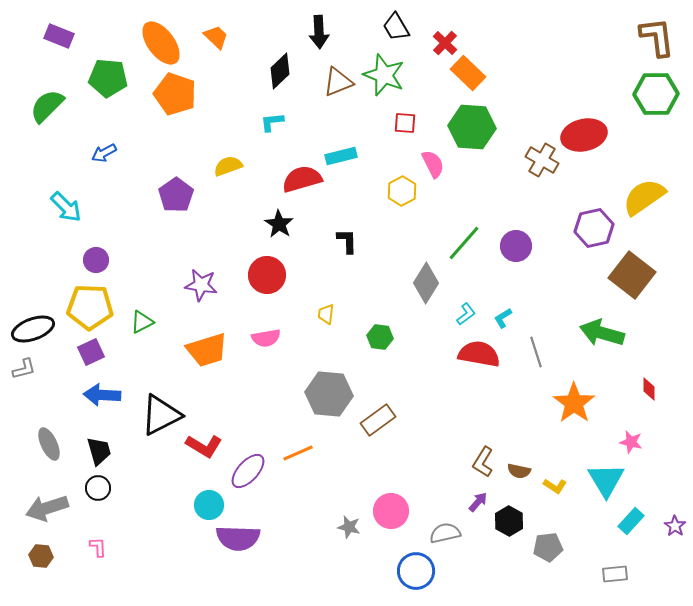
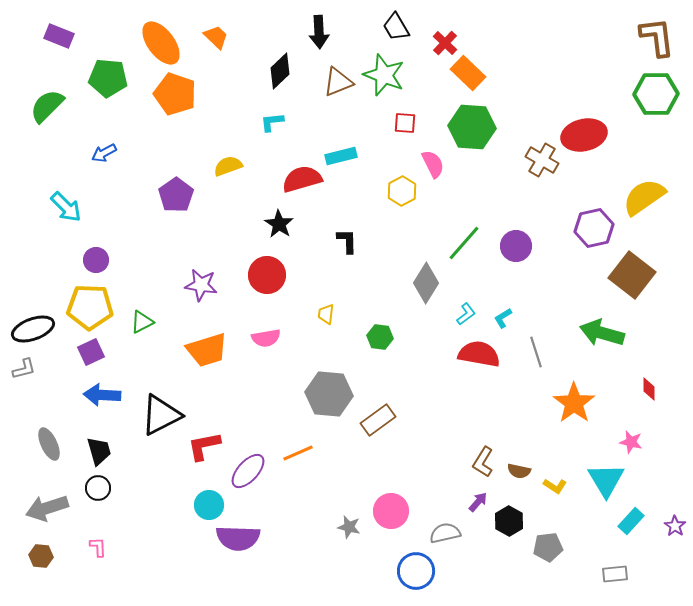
red L-shape at (204, 446): rotated 138 degrees clockwise
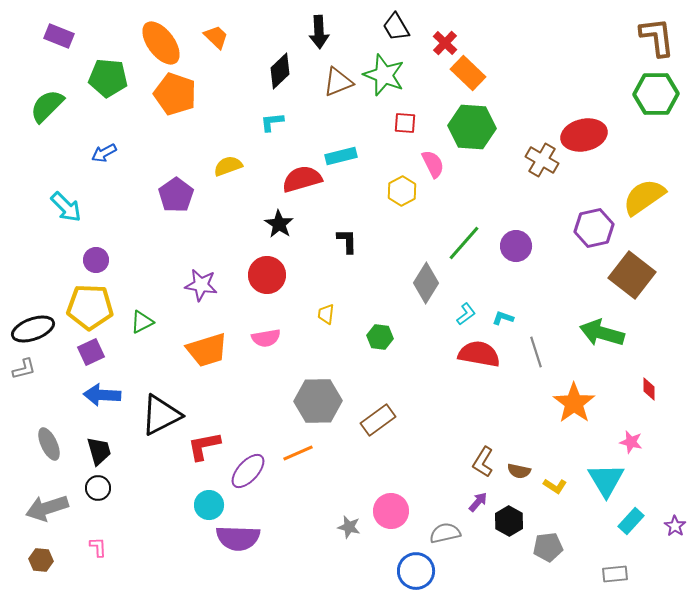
cyan L-shape at (503, 318): rotated 50 degrees clockwise
gray hexagon at (329, 394): moved 11 px left, 7 px down; rotated 6 degrees counterclockwise
brown hexagon at (41, 556): moved 4 px down
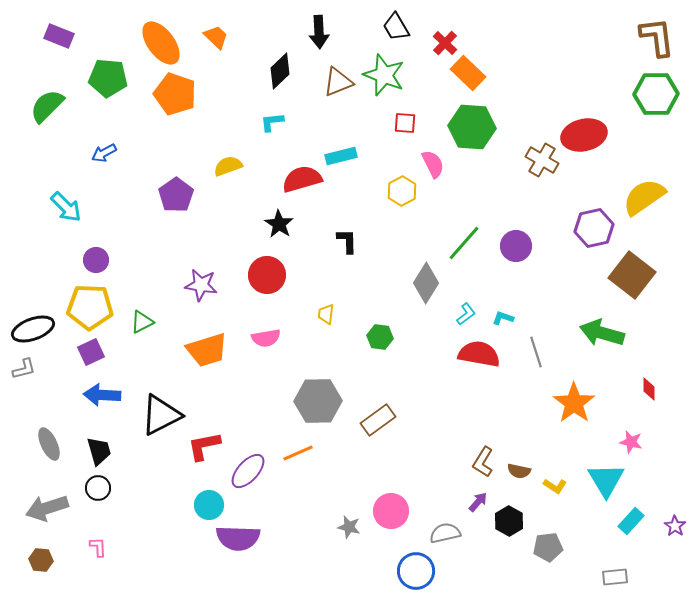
gray rectangle at (615, 574): moved 3 px down
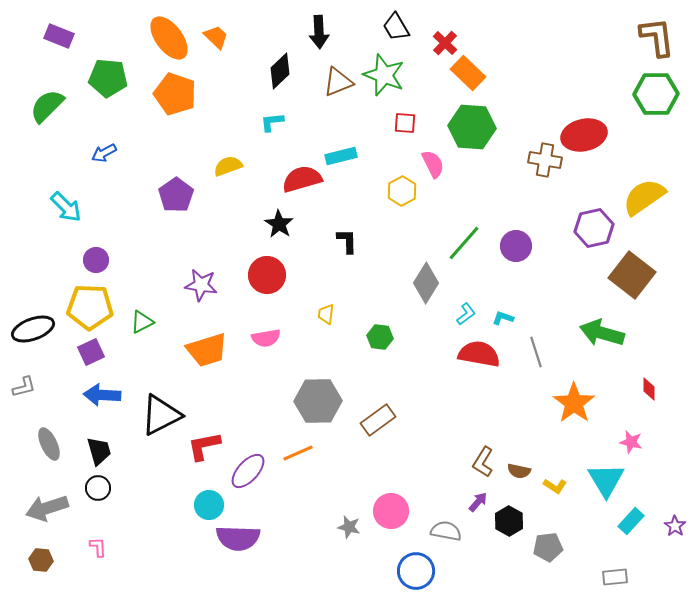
orange ellipse at (161, 43): moved 8 px right, 5 px up
brown cross at (542, 160): moved 3 px right; rotated 20 degrees counterclockwise
gray L-shape at (24, 369): moved 18 px down
gray semicircle at (445, 533): moved 1 px right, 2 px up; rotated 24 degrees clockwise
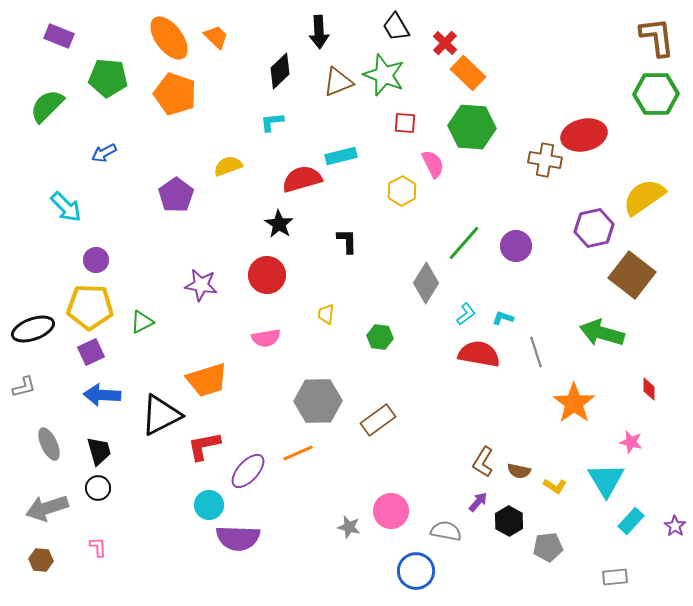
orange trapezoid at (207, 350): moved 30 px down
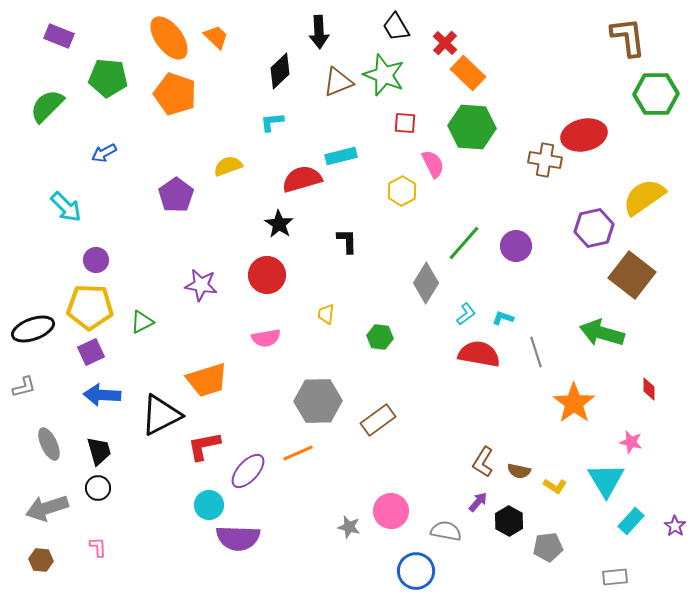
brown L-shape at (657, 37): moved 29 px left
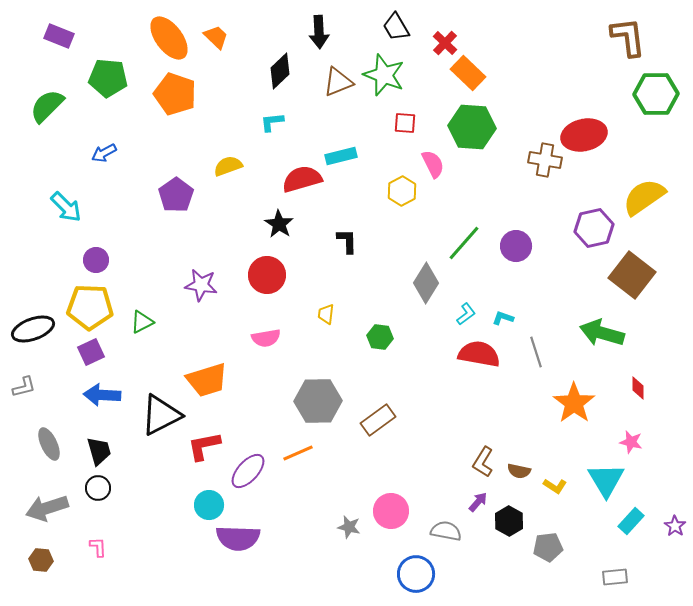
red diamond at (649, 389): moved 11 px left, 1 px up
blue circle at (416, 571): moved 3 px down
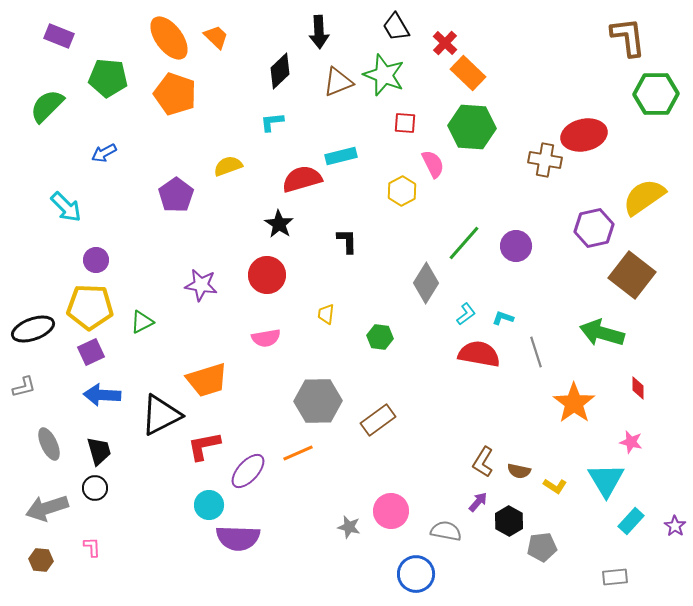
black circle at (98, 488): moved 3 px left
pink L-shape at (98, 547): moved 6 px left
gray pentagon at (548, 547): moved 6 px left
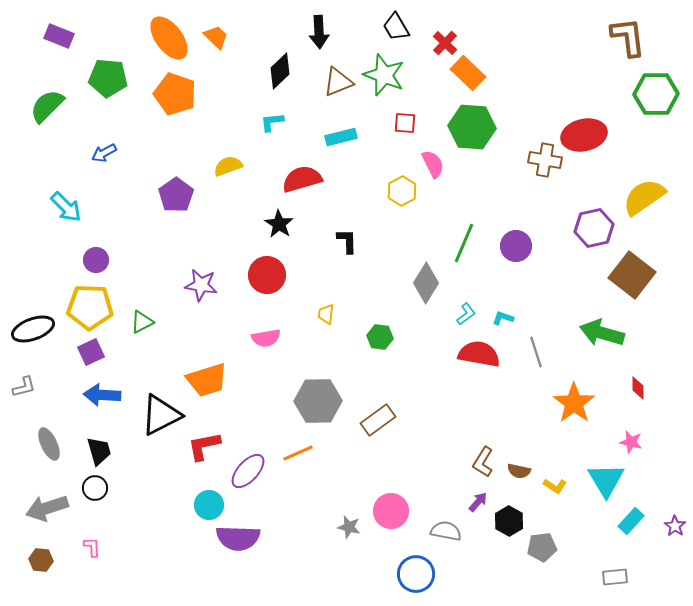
cyan rectangle at (341, 156): moved 19 px up
green line at (464, 243): rotated 18 degrees counterclockwise
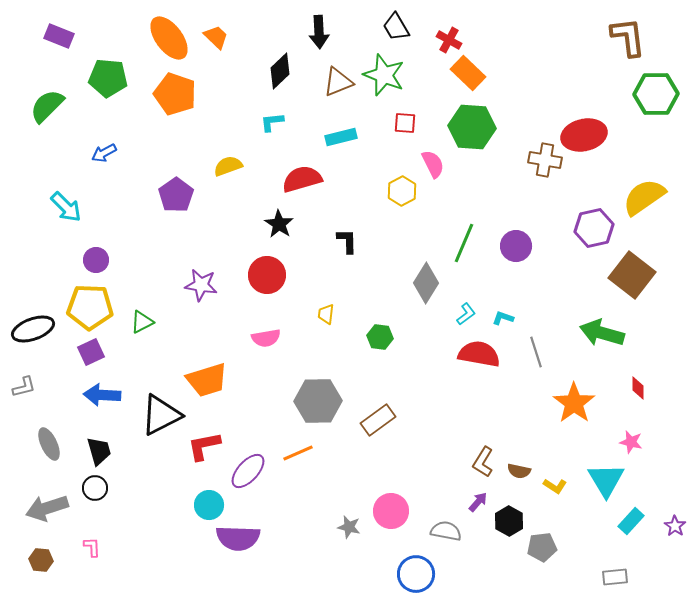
red cross at (445, 43): moved 4 px right, 3 px up; rotated 15 degrees counterclockwise
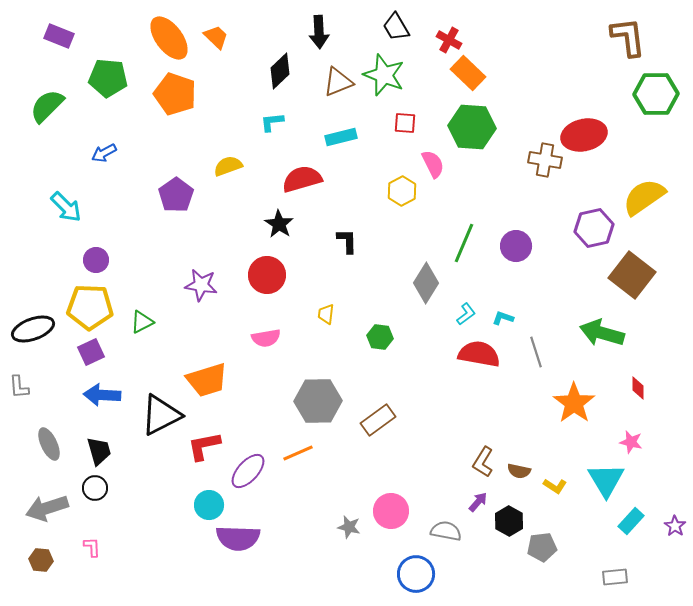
gray L-shape at (24, 387): moved 5 px left; rotated 100 degrees clockwise
